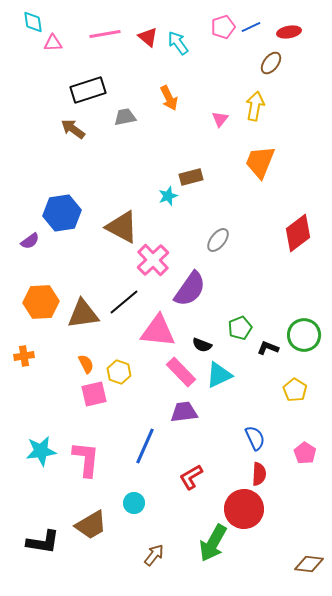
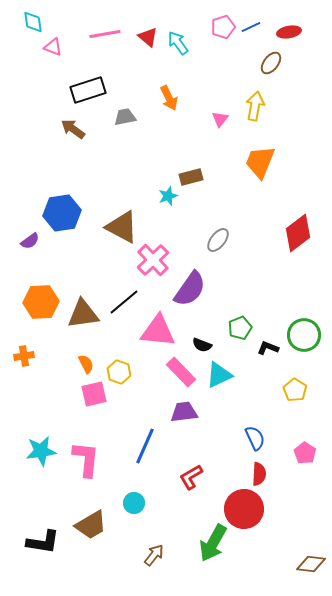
pink triangle at (53, 43): moved 4 px down; rotated 24 degrees clockwise
brown diamond at (309, 564): moved 2 px right
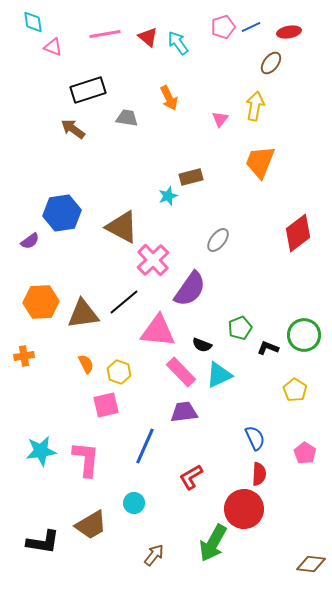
gray trapezoid at (125, 117): moved 2 px right, 1 px down; rotated 20 degrees clockwise
pink square at (94, 394): moved 12 px right, 11 px down
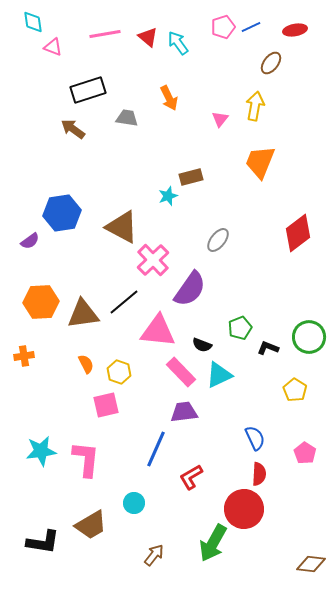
red ellipse at (289, 32): moved 6 px right, 2 px up
green circle at (304, 335): moved 5 px right, 2 px down
blue line at (145, 446): moved 11 px right, 3 px down
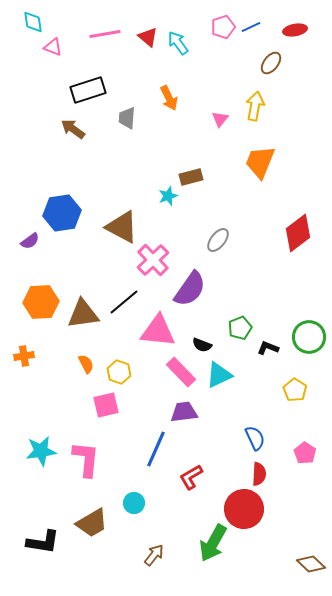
gray trapezoid at (127, 118): rotated 95 degrees counterclockwise
brown trapezoid at (91, 525): moved 1 px right, 2 px up
brown diamond at (311, 564): rotated 36 degrees clockwise
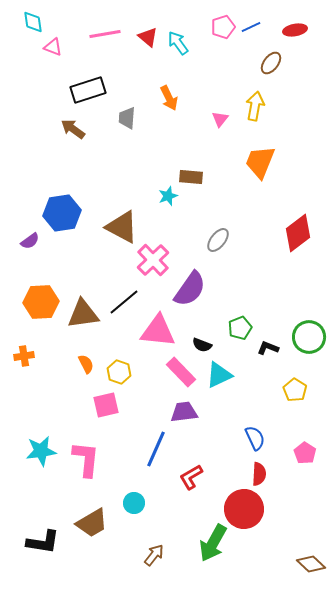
brown rectangle at (191, 177): rotated 20 degrees clockwise
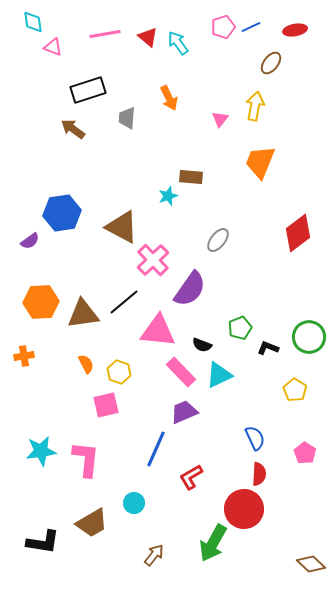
purple trapezoid at (184, 412): rotated 16 degrees counterclockwise
